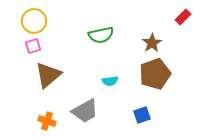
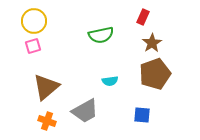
red rectangle: moved 40 px left; rotated 21 degrees counterclockwise
brown triangle: moved 2 px left, 12 px down
blue square: rotated 24 degrees clockwise
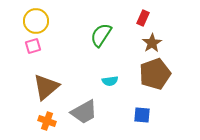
red rectangle: moved 1 px down
yellow circle: moved 2 px right
green semicircle: rotated 135 degrees clockwise
gray trapezoid: moved 1 px left, 1 px down
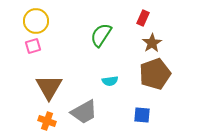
brown triangle: moved 3 px right; rotated 20 degrees counterclockwise
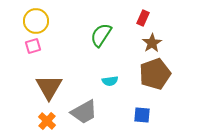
orange cross: rotated 24 degrees clockwise
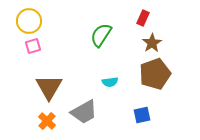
yellow circle: moved 7 px left
cyan semicircle: moved 1 px down
blue square: rotated 18 degrees counterclockwise
